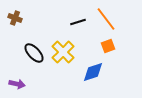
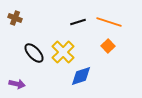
orange line: moved 3 px right, 3 px down; rotated 35 degrees counterclockwise
orange square: rotated 24 degrees counterclockwise
blue diamond: moved 12 px left, 4 px down
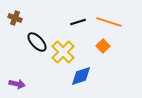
orange square: moved 5 px left
black ellipse: moved 3 px right, 11 px up
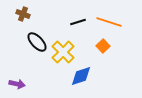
brown cross: moved 8 px right, 4 px up
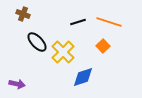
blue diamond: moved 2 px right, 1 px down
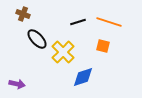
black ellipse: moved 3 px up
orange square: rotated 32 degrees counterclockwise
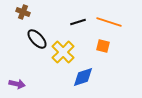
brown cross: moved 2 px up
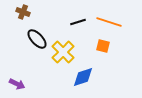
purple arrow: rotated 14 degrees clockwise
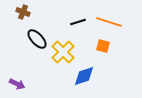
blue diamond: moved 1 px right, 1 px up
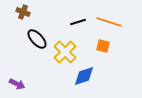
yellow cross: moved 2 px right
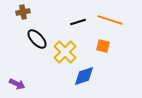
brown cross: rotated 32 degrees counterclockwise
orange line: moved 1 px right, 2 px up
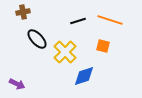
black line: moved 1 px up
